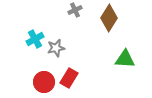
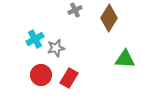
red circle: moved 3 px left, 7 px up
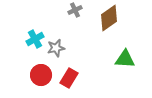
brown diamond: rotated 24 degrees clockwise
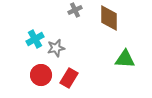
brown diamond: rotated 56 degrees counterclockwise
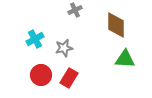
brown diamond: moved 7 px right, 7 px down
gray star: moved 8 px right
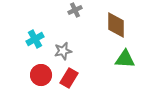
gray star: moved 1 px left, 3 px down
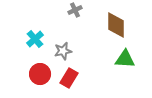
cyan cross: rotated 12 degrees counterclockwise
red circle: moved 1 px left, 1 px up
